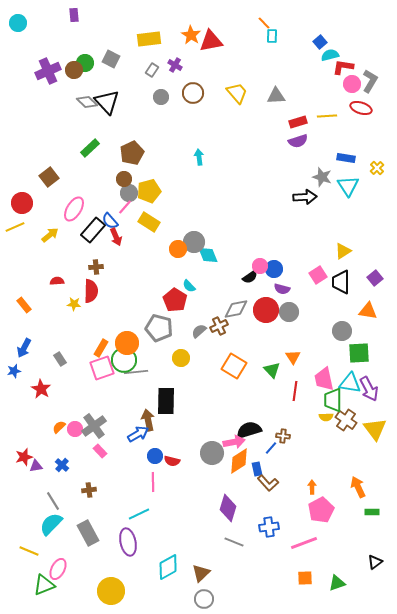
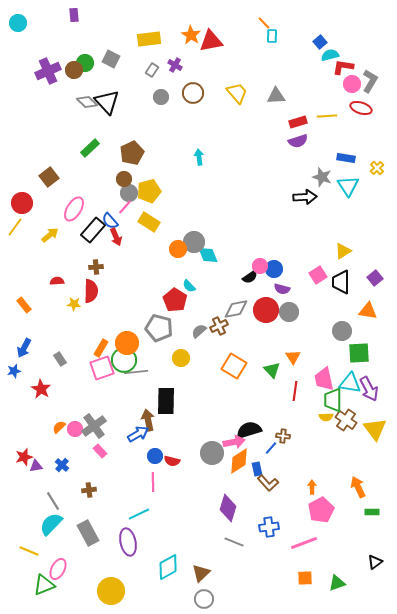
yellow line at (15, 227): rotated 30 degrees counterclockwise
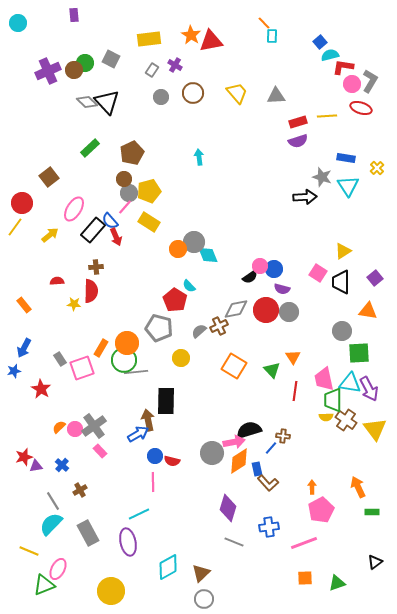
pink square at (318, 275): moved 2 px up; rotated 24 degrees counterclockwise
pink square at (102, 368): moved 20 px left
brown cross at (89, 490): moved 9 px left; rotated 24 degrees counterclockwise
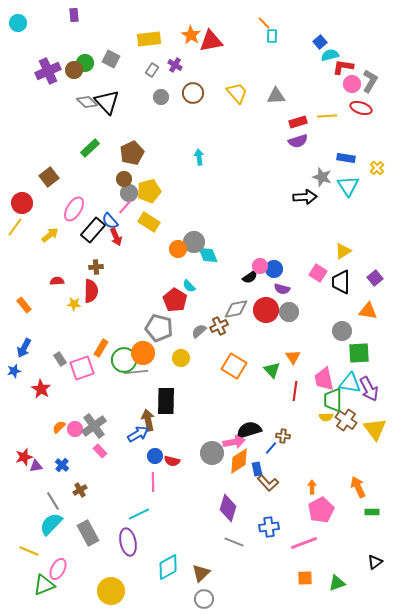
orange circle at (127, 343): moved 16 px right, 10 px down
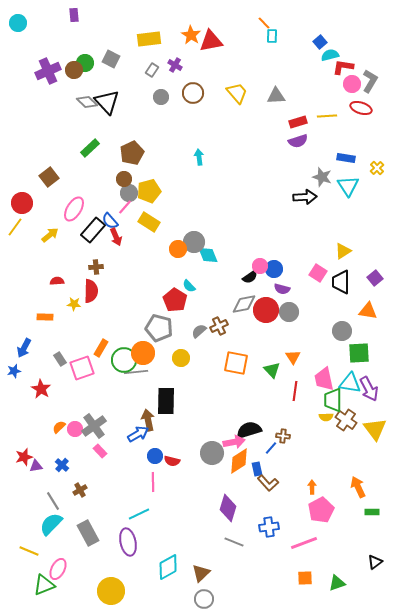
orange rectangle at (24, 305): moved 21 px right, 12 px down; rotated 49 degrees counterclockwise
gray diamond at (236, 309): moved 8 px right, 5 px up
orange square at (234, 366): moved 2 px right, 3 px up; rotated 20 degrees counterclockwise
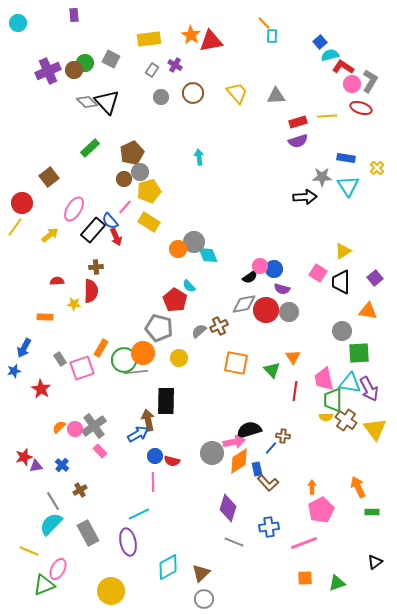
red L-shape at (343, 67): rotated 25 degrees clockwise
gray star at (322, 177): rotated 18 degrees counterclockwise
gray circle at (129, 193): moved 11 px right, 21 px up
yellow circle at (181, 358): moved 2 px left
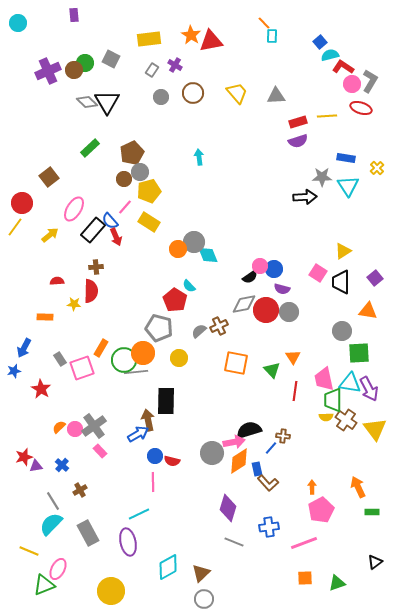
black triangle at (107, 102): rotated 12 degrees clockwise
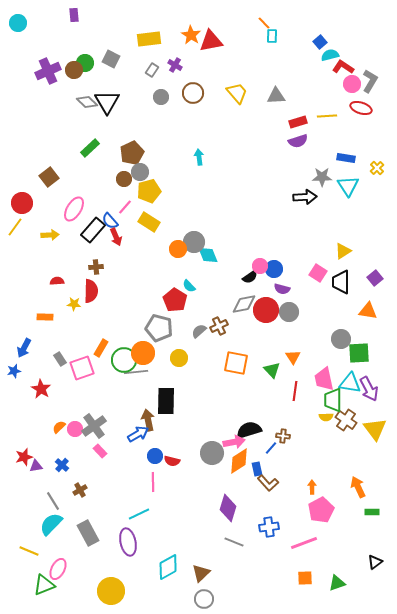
yellow arrow at (50, 235): rotated 36 degrees clockwise
gray circle at (342, 331): moved 1 px left, 8 px down
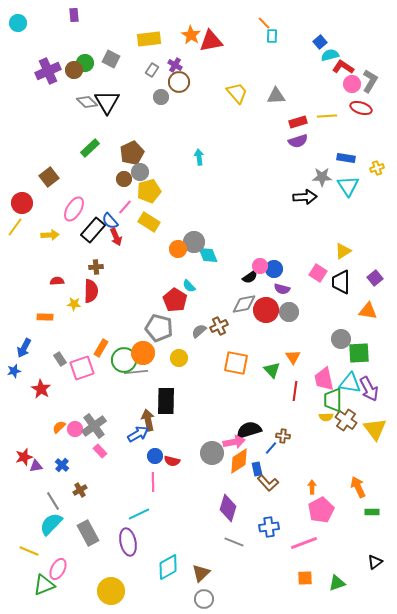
brown circle at (193, 93): moved 14 px left, 11 px up
yellow cross at (377, 168): rotated 24 degrees clockwise
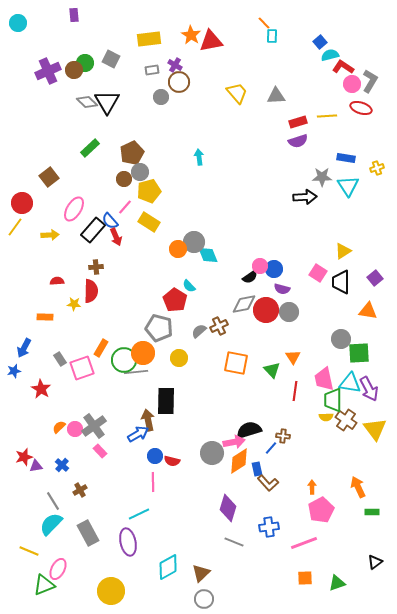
gray rectangle at (152, 70): rotated 48 degrees clockwise
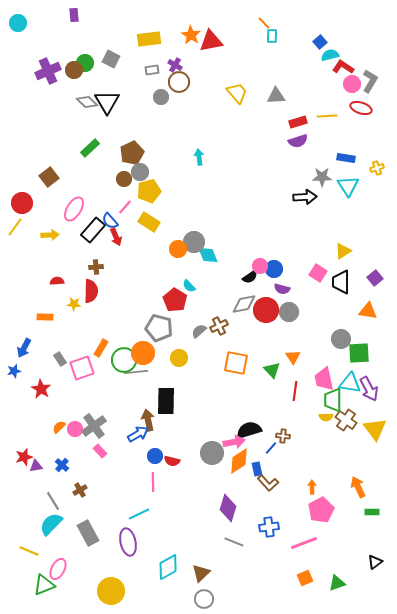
orange square at (305, 578): rotated 21 degrees counterclockwise
